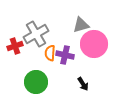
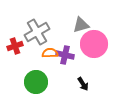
gray cross: moved 1 px right, 2 px up
orange semicircle: rotated 84 degrees clockwise
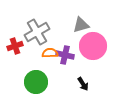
pink circle: moved 1 px left, 2 px down
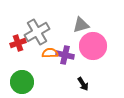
red cross: moved 3 px right, 3 px up
green circle: moved 14 px left
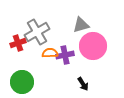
purple cross: rotated 24 degrees counterclockwise
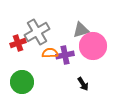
gray triangle: moved 5 px down
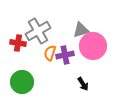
gray cross: moved 1 px right, 1 px up
red cross: rotated 28 degrees clockwise
orange semicircle: rotated 70 degrees counterclockwise
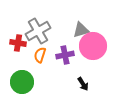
orange semicircle: moved 10 px left, 2 px down
